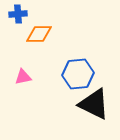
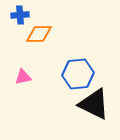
blue cross: moved 2 px right, 1 px down
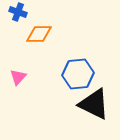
blue cross: moved 2 px left, 3 px up; rotated 24 degrees clockwise
pink triangle: moved 5 px left; rotated 36 degrees counterclockwise
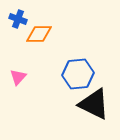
blue cross: moved 7 px down
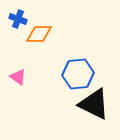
pink triangle: rotated 36 degrees counterclockwise
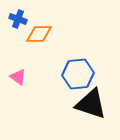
black triangle: moved 3 px left; rotated 8 degrees counterclockwise
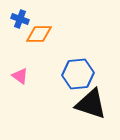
blue cross: moved 2 px right
pink triangle: moved 2 px right, 1 px up
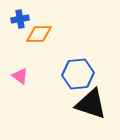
blue cross: rotated 30 degrees counterclockwise
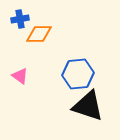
black triangle: moved 3 px left, 2 px down
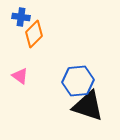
blue cross: moved 1 px right, 2 px up; rotated 18 degrees clockwise
orange diamond: moved 5 px left; rotated 44 degrees counterclockwise
blue hexagon: moved 7 px down
